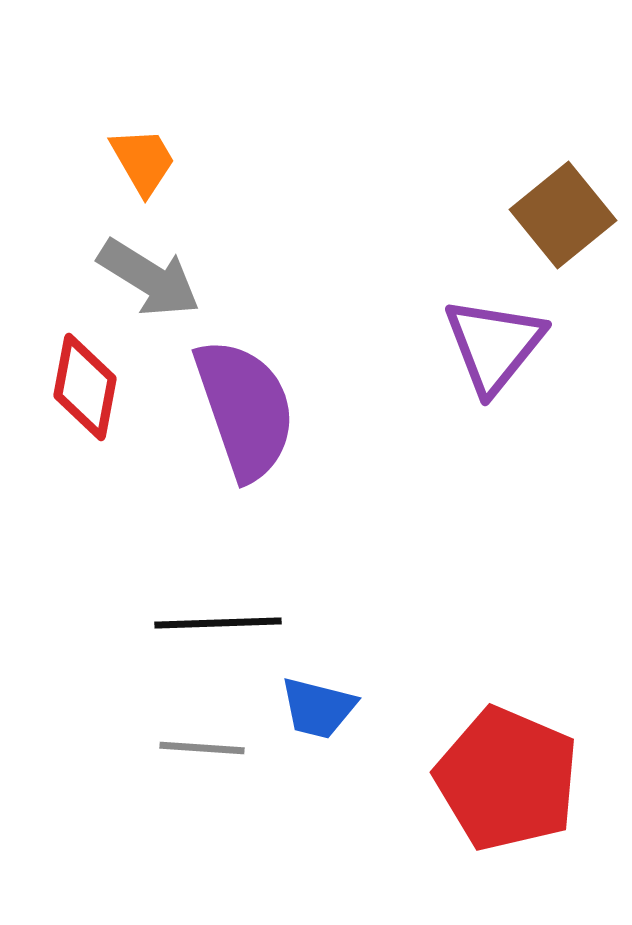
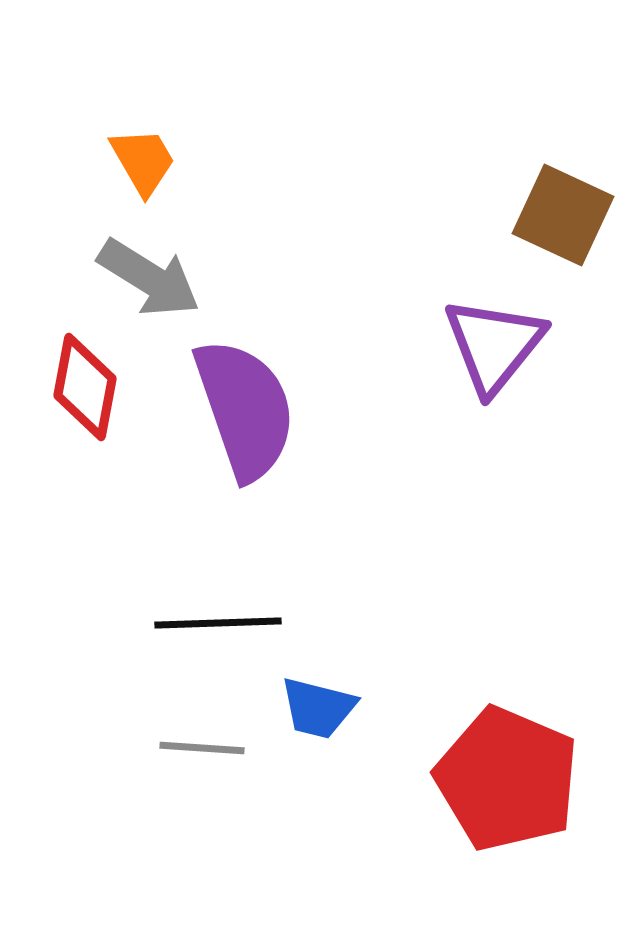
brown square: rotated 26 degrees counterclockwise
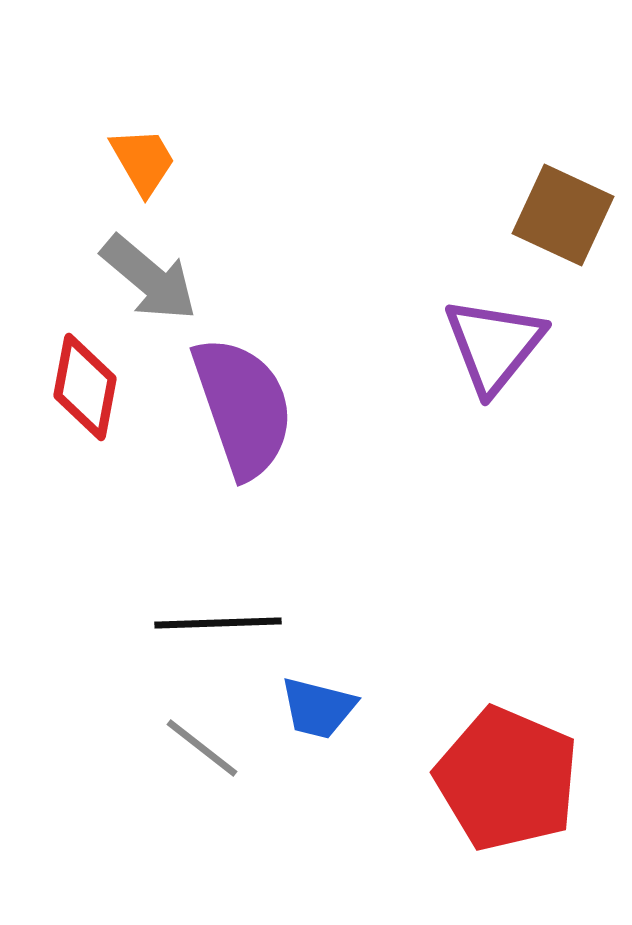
gray arrow: rotated 8 degrees clockwise
purple semicircle: moved 2 px left, 2 px up
gray line: rotated 34 degrees clockwise
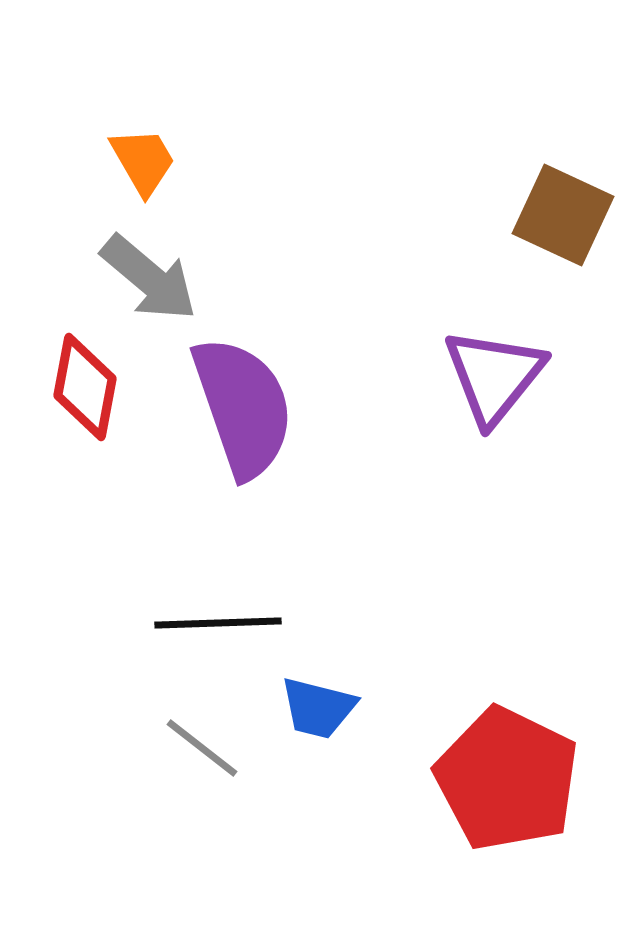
purple triangle: moved 31 px down
red pentagon: rotated 3 degrees clockwise
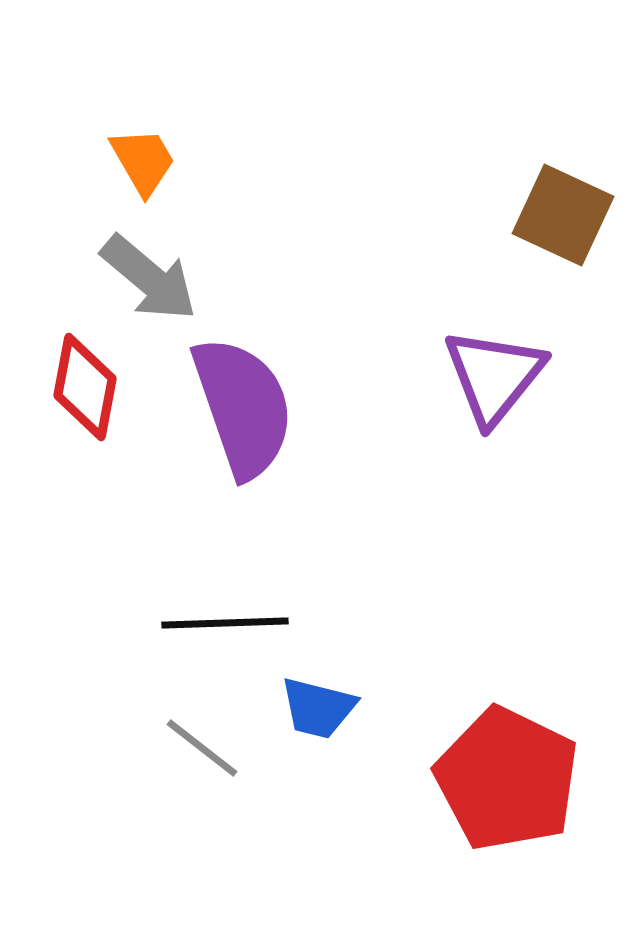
black line: moved 7 px right
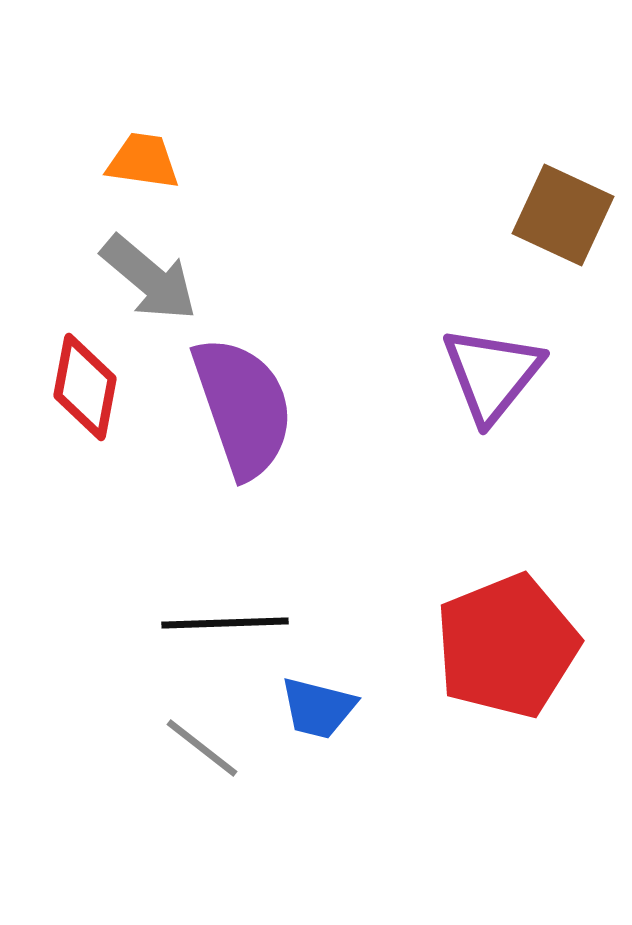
orange trapezoid: rotated 52 degrees counterclockwise
purple triangle: moved 2 px left, 2 px up
red pentagon: moved 133 px up; rotated 24 degrees clockwise
